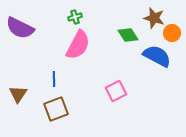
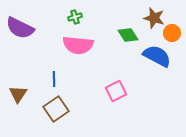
pink semicircle: rotated 68 degrees clockwise
brown square: rotated 15 degrees counterclockwise
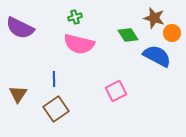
pink semicircle: moved 1 px right, 1 px up; rotated 8 degrees clockwise
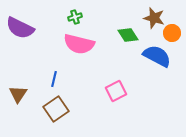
blue line: rotated 14 degrees clockwise
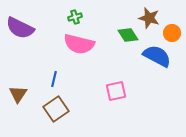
brown star: moved 5 px left
pink square: rotated 15 degrees clockwise
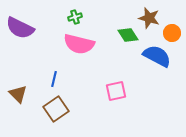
brown triangle: rotated 18 degrees counterclockwise
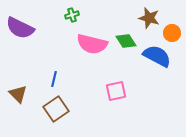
green cross: moved 3 px left, 2 px up
green diamond: moved 2 px left, 6 px down
pink semicircle: moved 13 px right
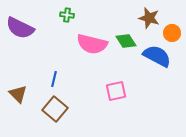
green cross: moved 5 px left; rotated 24 degrees clockwise
brown square: moved 1 px left; rotated 15 degrees counterclockwise
